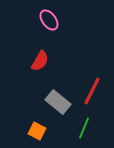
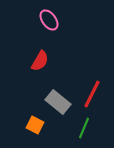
red line: moved 3 px down
orange square: moved 2 px left, 6 px up
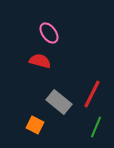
pink ellipse: moved 13 px down
red semicircle: rotated 105 degrees counterclockwise
gray rectangle: moved 1 px right
green line: moved 12 px right, 1 px up
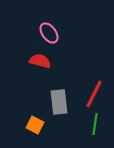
red line: moved 2 px right
gray rectangle: rotated 45 degrees clockwise
green line: moved 1 px left, 3 px up; rotated 15 degrees counterclockwise
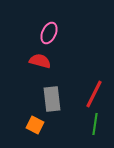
pink ellipse: rotated 60 degrees clockwise
gray rectangle: moved 7 px left, 3 px up
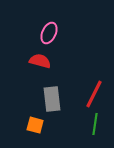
orange square: rotated 12 degrees counterclockwise
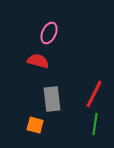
red semicircle: moved 2 px left
